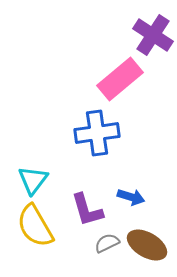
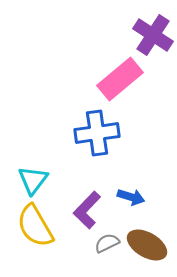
purple L-shape: rotated 60 degrees clockwise
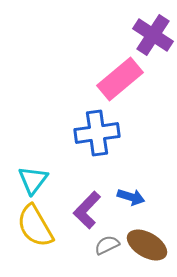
gray semicircle: moved 2 px down
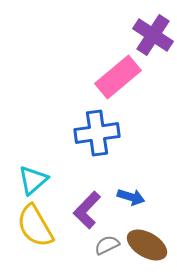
pink rectangle: moved 2 px left, 2 px up
cyan triangle: rotated 12 degrees clockwise
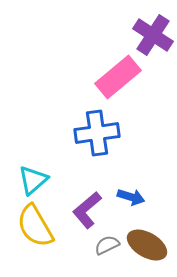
purple L-shape: rotated 6 degrees clockwise
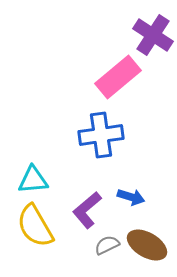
blue cross: moved 4 px right, 2 px down
cyan triangle: rotated 36 degrees clockwise
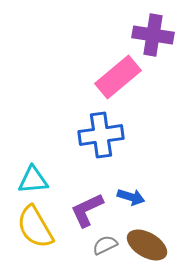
purple cross: rotated 24 degrees counterclockwise
purple L-shape: rotated 15 degrees clockwise
yellow semicircle: moved 1 px down
gray semicircle: moved 2 px left
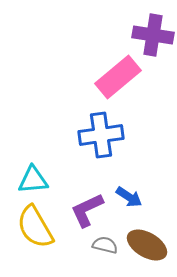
blue arrow: moved 2 px left; rotated 16 degrees clockwise
gray semicircle: rotated 40 degrees clockwise
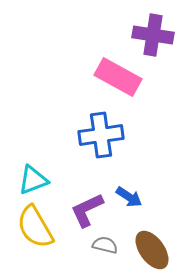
pink rectangle: rotated 69 degrees clockwise
cyan triangle: rotated 16 degrees counterclockwise
brown ellipse: moved 5 px right, 5 px down; rotated 24 degrees clockwise
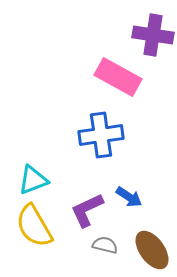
yellow semicircle: moved 1 px left, 1 px up
